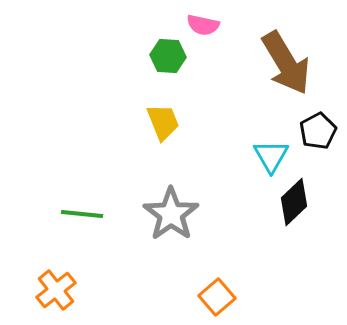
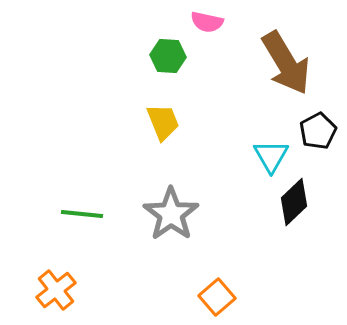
pink semicircle: moved 4 px right, 3 px up
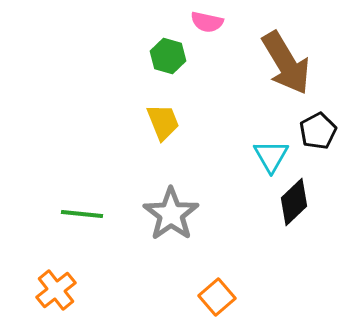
green hexagon: rotated 12 degrees clockwise
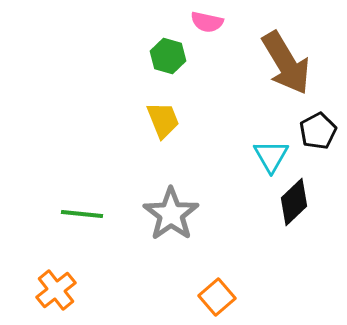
yellow trapezoid: moved 2 px up
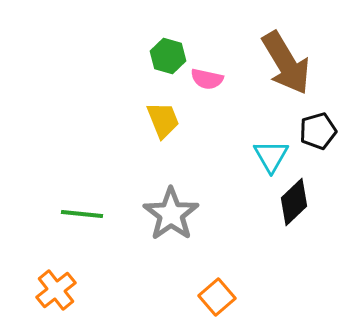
pink semicircle: moved 57 px down
black pentagon: rotated 12 degrees clockwise
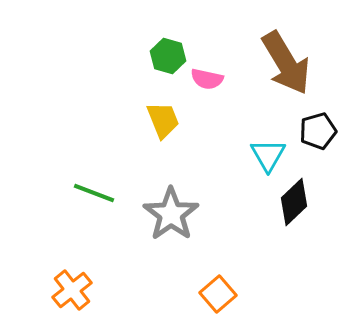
cyan triangle: moved 3 px left, 1 px up
green line: moved 12 px right, 21 px up; rotated 15 degrees clockwise
orange cross: moved 16 px right
orange square: moved 1 px right, 3 px up
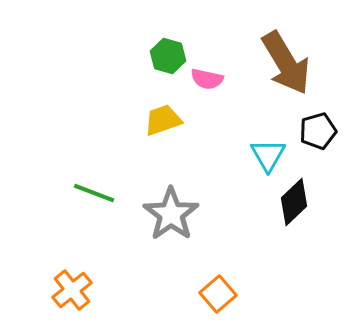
yellow trapezoid: rotated 87 degrees counterclockwise
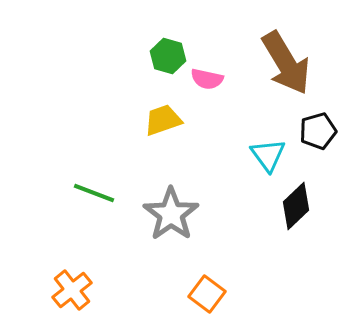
cyan triangle: rotated 6 degrees counterclockwise
black diamond: moved 2 px right, 4 px down
orange square: moved 11 px left; rotated 12 degrees counterclockwise
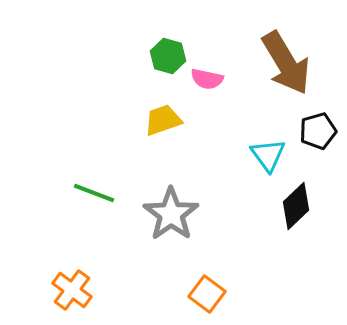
orange cross: rotated 15 degrees counterclockwise
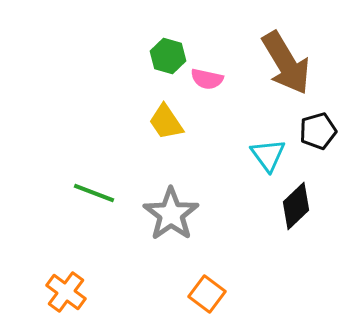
yellow trapezoid: moved 3 px right, 2 px down; rotated 105 degrees counterclockwise
orange cross: moved 6 px left, 2 px down
